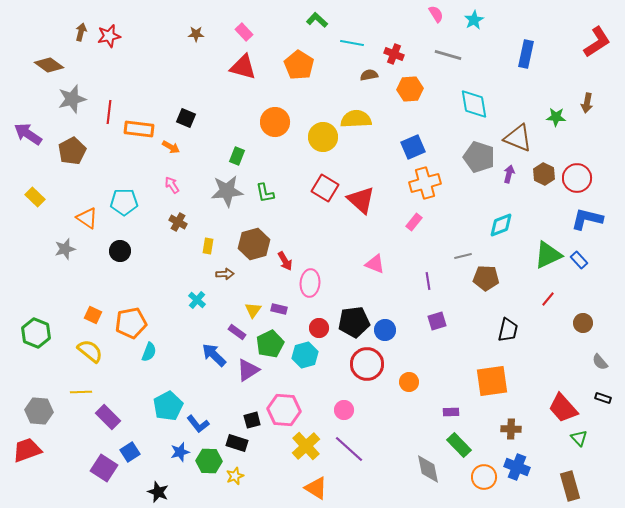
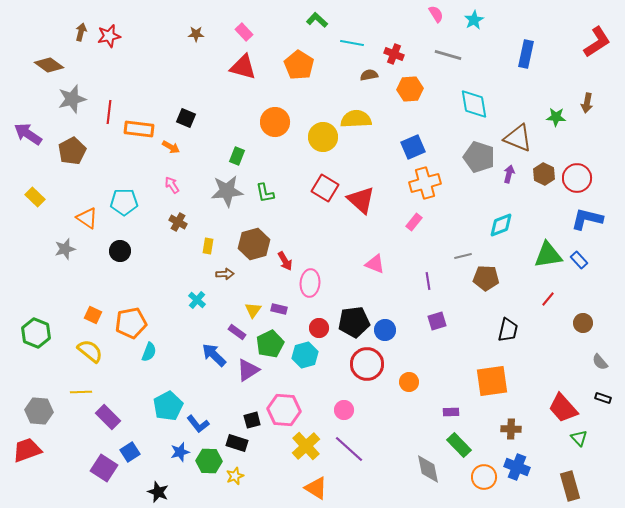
green triangle at (548, 255): rotated 16 degrees clockwise
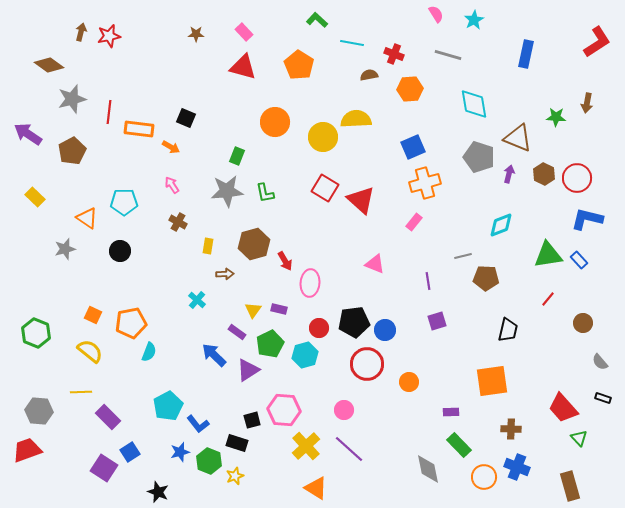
green hexagon at (209, 461): rotated 20 degrees clockwise
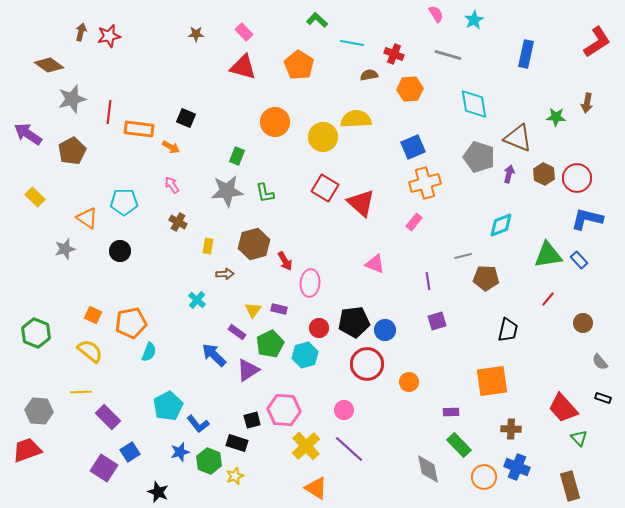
red triangle at (361, 200): moved 3 px down
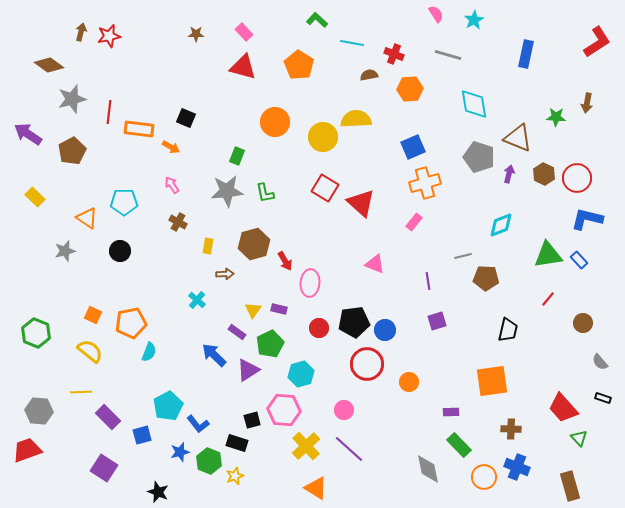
gray star at (65, 249): moved 2 px down
cyan hexagon at (305, 355): moved 4 px left, 19 px down
blue square at (130, 452): moved 12 px right, 17 px up; rotated 18 degrees clockwise
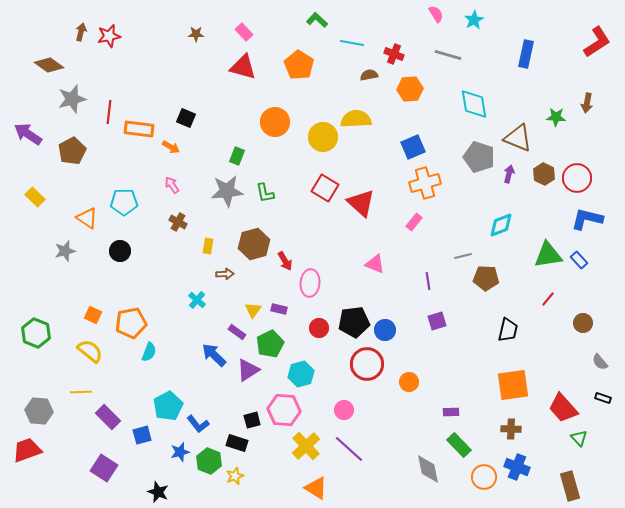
orange square at (492, 381): moved 21 px right, 4 px down
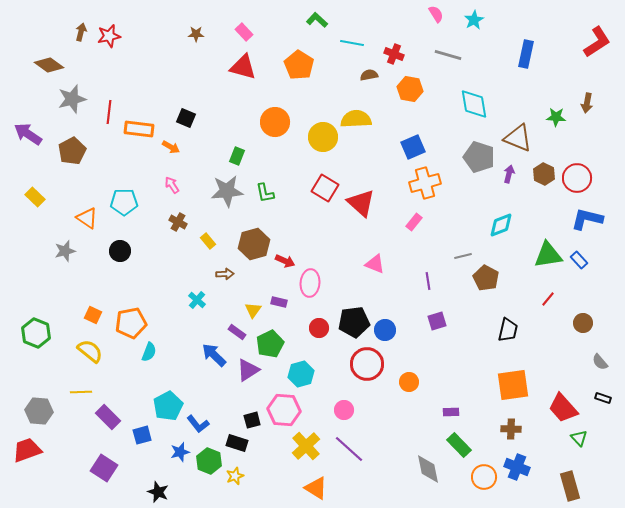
orange hexagon at (410, 89): rotated 15 degrees clockwise
yellow rectangle at (208, 246): moved 5 px up; rotated 49 degrees counterclockwise
red arrow at (285, 261): rotated 36 degrees counterclockwise
brown pentagon at (486, 278): rotated 25 degrees clockwise
purple rectangle at (279, 309): moved 7 px up
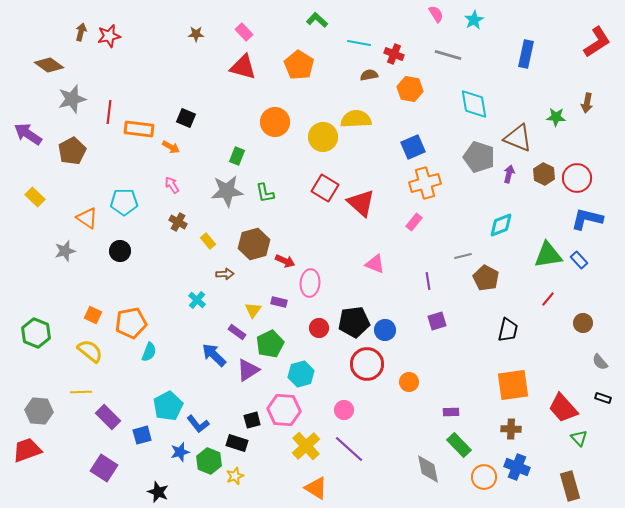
cyan line at (352, 43): moved 7 px right
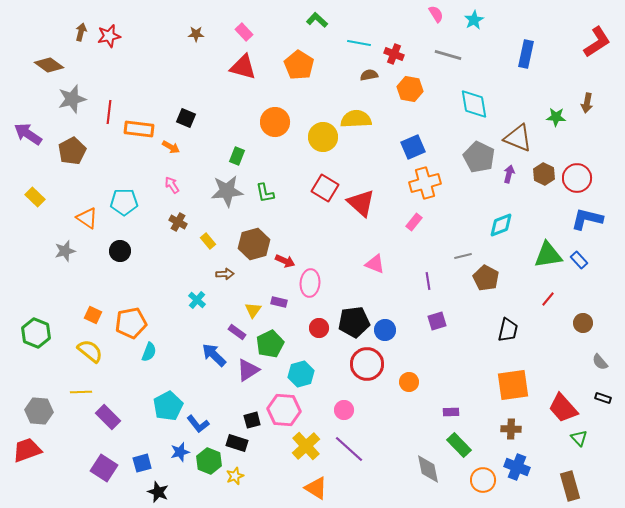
gray pentagon at (479, 157): rotated 8 degrees clockwise
blue square at (142, 435): moved 28 px down
orange circle at (484, 477): moved 1 px left, 3 px down
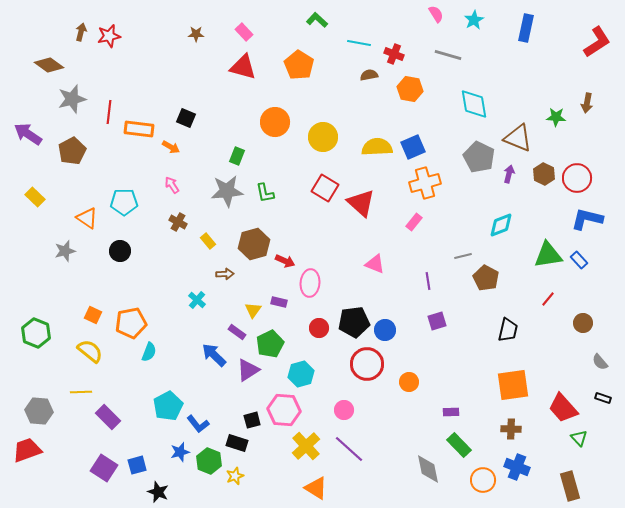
blue rectangle at (526, 54): moved 26 px up
yellow semicircle at (356, 119): moved 21 px right, 28 px down
blue square at (142, 463): moved 5 px left, 2 px down
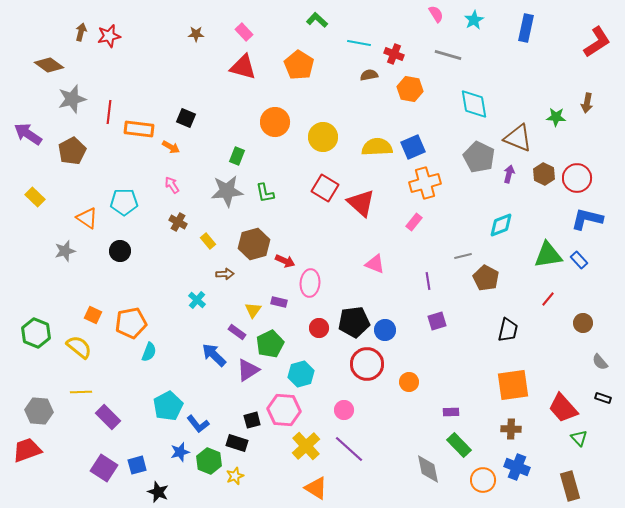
yellow semicircle at (90, 351): moved 11 px left, 4 px up
